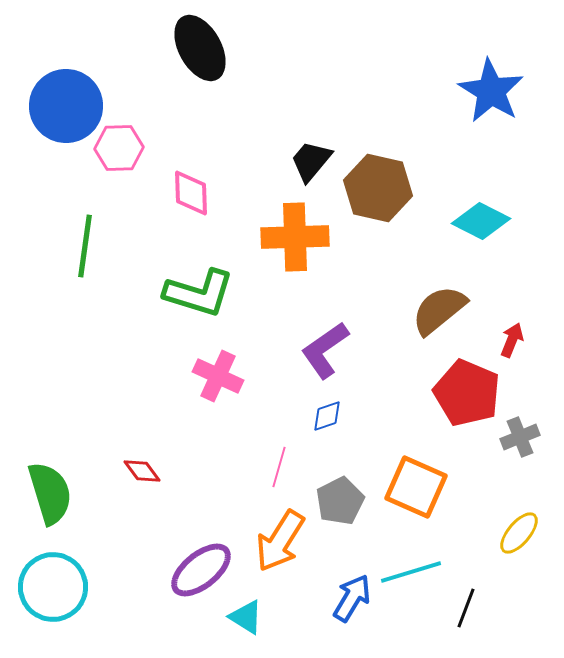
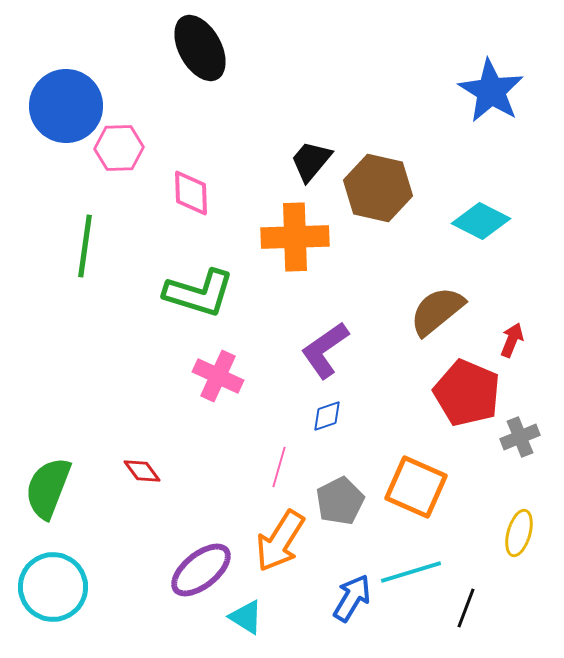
brown semicircle: moved 2 px left, 1 px down
green semicircle: moved 2 px left, 5 px up; rotated 142 degrees counterclockwise
yellow ellipse: rotated 24 degrees counterclockwise
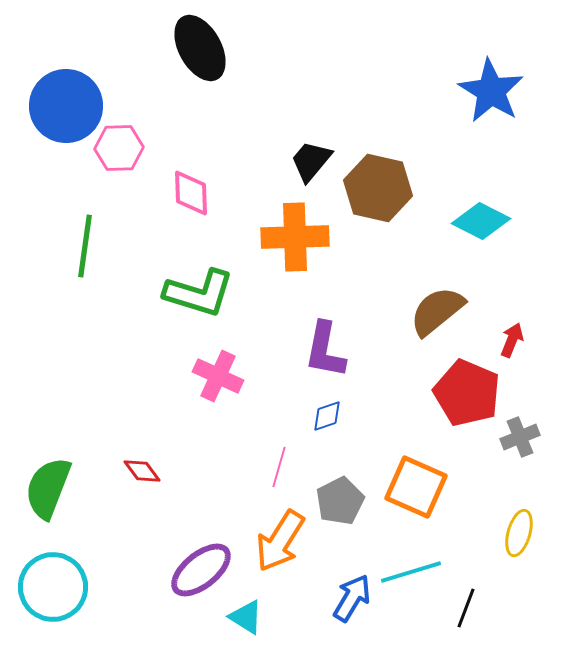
purple L-shape: rotated 44 degrees counterclockwise
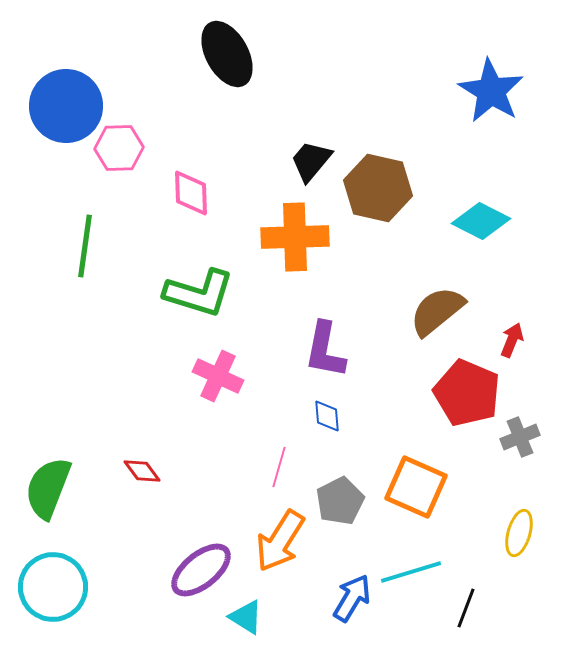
black ellipse: moved 27 px right, 6 px down
blue diamond: rotated 76 degrees counterclockwise
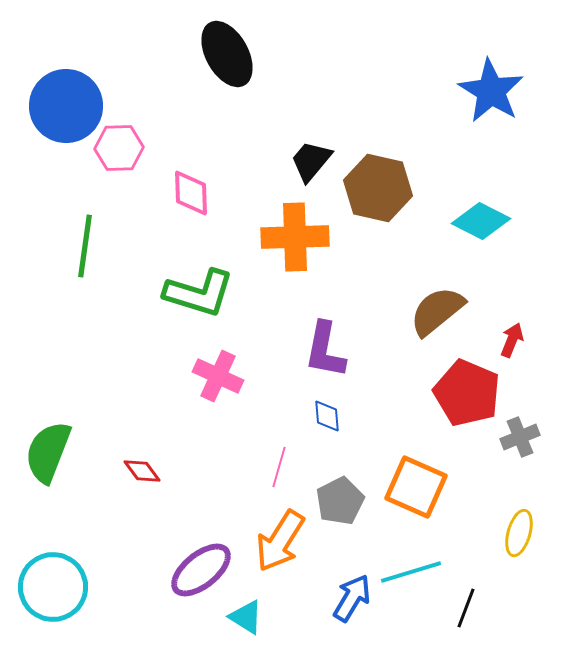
green semicircle: moved 36 px up
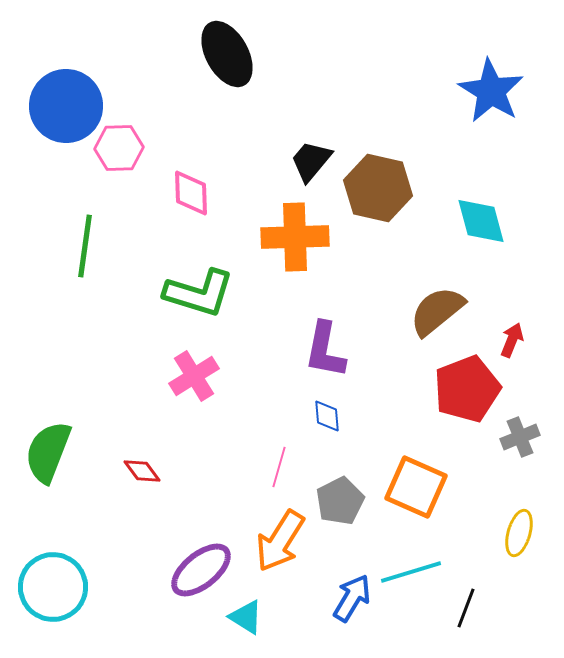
cyan diamond: rotated 48 degrees clockwise
pink cross: moved 24 px left; rotated 33 degrees clockwise
red pentagon: moved 4 px up; rotated 28 degrees clockwise
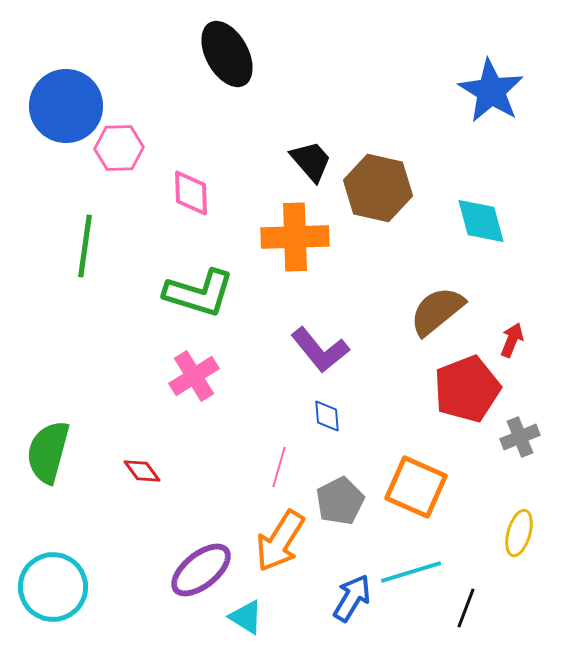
black trapezoid: rotated 99 degrees clockwise
purple L-shape: moved 5 px left; rotated 50 degrees counterclockwise
green semicircle: rotated 6 degrees counterclockwise
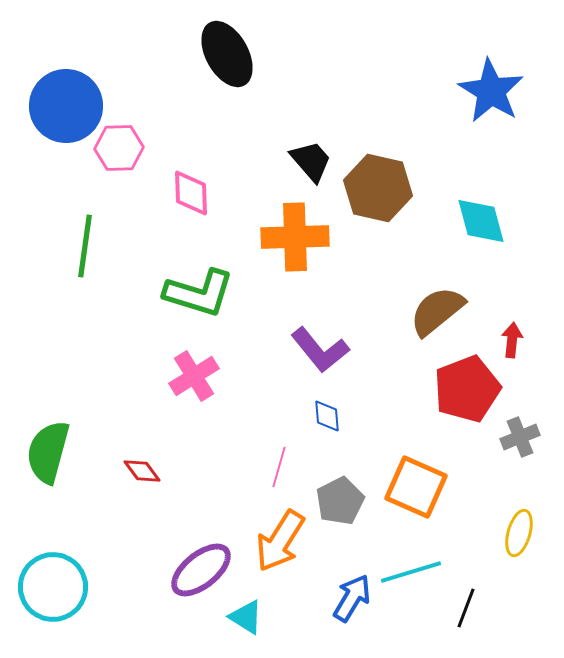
red arrow: rotated 16 degrees counterclockwise
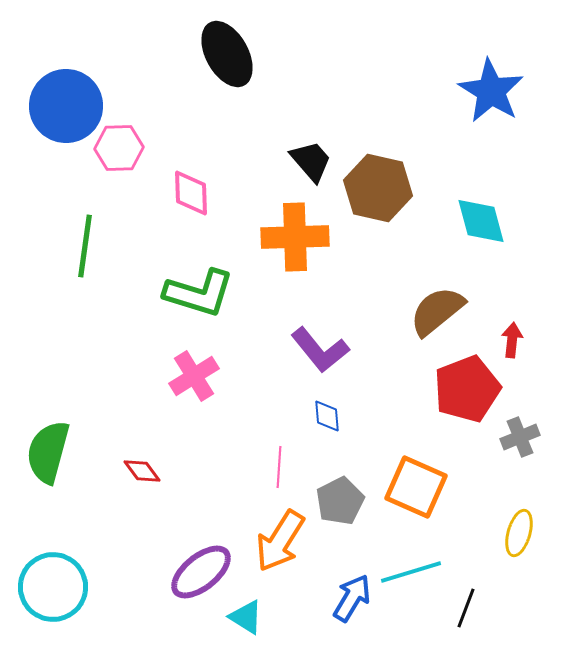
pink line: rotated 12 degrees counterclockwise
purple ellipse: moved 2 px down
